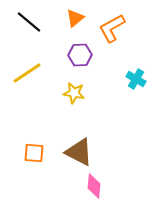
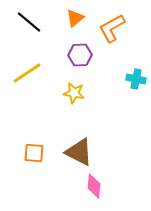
cyan cross: rotated 18 degrees counterclockwise
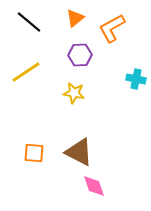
yellow line: moved 1 px left, 1 px up
pink diamond: rotated 25 degrees counterclockwise
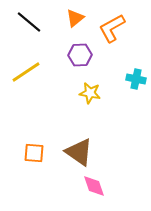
yellow star: moved 16 px right
brown triangle: rotated 8 degrees clockwise
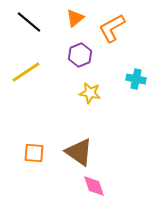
purple hexagon: rotated 20 degrees counterclockwise
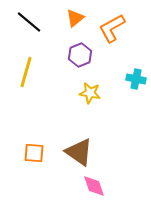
yellow line: rotated 40 degrees counterclockwise
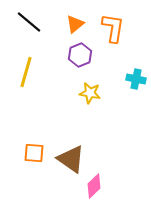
orange triangle: moved 6 px down
orange L-shape: moved 1 px right; rotated 128 degrees clockwise
brown triangle: moved 8 px left, 7 px down
pink diamond: rotated 65 degrees clockwise
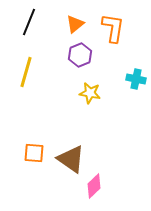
black line: rotated 72 degrees clockwise
